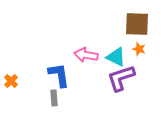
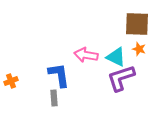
orange cross: rotated 24 degrees clockwise
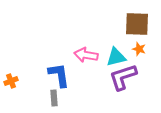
cyan triangle: rotated 40 degrees counterclockwise
purple L-shape: moved 2 px right, 1 px up
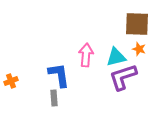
pink arrow: rotated 85 degrees clockwise
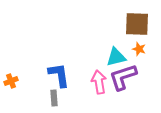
pink arrow: moved 13 px right, 27 px down; rotated 15 degrees counterclockwise
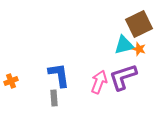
brown square: moved 2 px right; rotated 28 degrees counterclockwise
cyan triangle: moved 8 px right, 12 px up
pink arrow: rotated 30 degrees clockwise
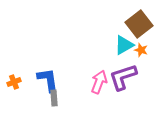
brown square: rotated 12 degrees counterclockwise
cyan triangle: rotated 15 degrees counterclockwise
orange star: moved 2 px right, 1 px down
blue L-shape: moved 11 px left, 5 px down
orange cross: moved 3 px right, 1 px down
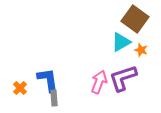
brown square: moved 4 px left, 5 px up; rotated 16 degrees counterclockwise
cyan triangle: moved 3 px left, 3 px up
purple L-shape: moved 1 px down
orange cross: moved 6 px right, 6 px down; rotated 24 degrees counterclockwise
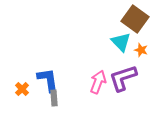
cyan triangle: rotated 45 degrees counterclockwise
pink arrow: moved 1 px left
orange cross: moved 2 px right, 1 px down
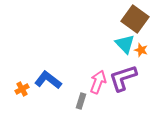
cyan triangle: moved 4 px right, 2 px down
blue L-shape: rotated 44 degrees counterclockwise
orange cross: rotated 16 degrees clockwise
gray rectangle: moved 27 px right, 3 px down; rotated 21 degrees clockwise
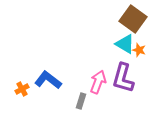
brown square: moved 2 px left
cyan triangle: rotated 15 degrees counterclockwise
orange star: moved 2 px left
purple L-shape: rotated 56 degrees counterclockwise
